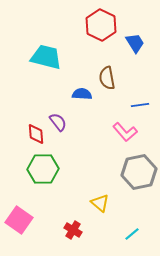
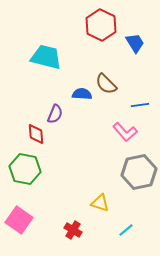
brown semicircle: moved 1 px left, 6 px down; rotated 35 degrees counterclockwise
purple semicircle: moved 3 px left, 8 px up; rotated 60 degrees clockwise
green hexagon: moved 18 px left; rotated 12 degrees clockwise
yellow triangle: rotated 24 degrees counterclockwise
cyan line: moved 6 px left, 4 px up
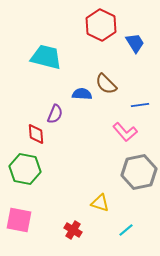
pink square: rotated 24 degrees counterclockwise
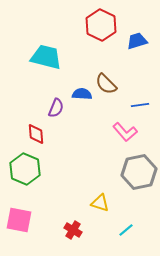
blue trapezoid: moved 2 px right, 2 px up; rotated 75 degrees counterclockwise
purple semicircle: moved 1 px right, 6 px up
green hexagon: rotated 12 degrees clockwise
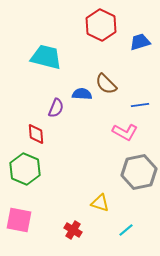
blue trapezoid: moved 3 px right, 1 px down
pink L-shape: rotated 20 degrees counterclockwise
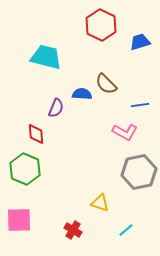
pink square: rotated 12 degrees counterclockwise
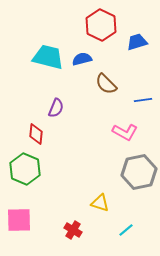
blue trapezoid: moved 3 px left
cyan trapezoid: moved 2 px right
blue semicircle: moved 35 px up; rotated 18 degrees counterclockwise
blue line: moved 3 px right, 5 px up
red diamond: rotated 10 degrees clockwise
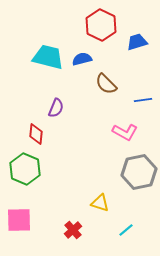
red cross: rotated 18 degrees clockwise
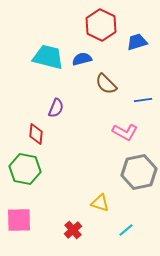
green hexagon: rotated 12 degrees counterclockwise
